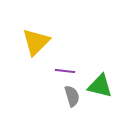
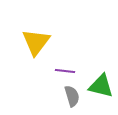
yellow triangle: rotated 8 degrees counterclockwise
green triangle: moved 1 px right
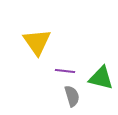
yellow triangle: moved 1 px right; rotated 12 degrees counterclockwise
green triangle: moved 8 px up
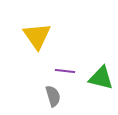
yellow triangle: moved 6 px up
gray semicircle: moved 19 px left
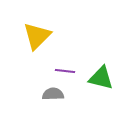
yellow triangle: rotated 20 degrees clockwise
gray semicircle: moved 2 px up; rotated 75 degrees counterclockwise
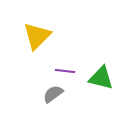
gray semicircle: rotated 35 degrees counterclockwise
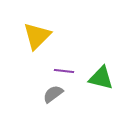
purple line: moved 1 px left
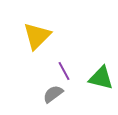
purple line: rotated 54 degrees clockwise
